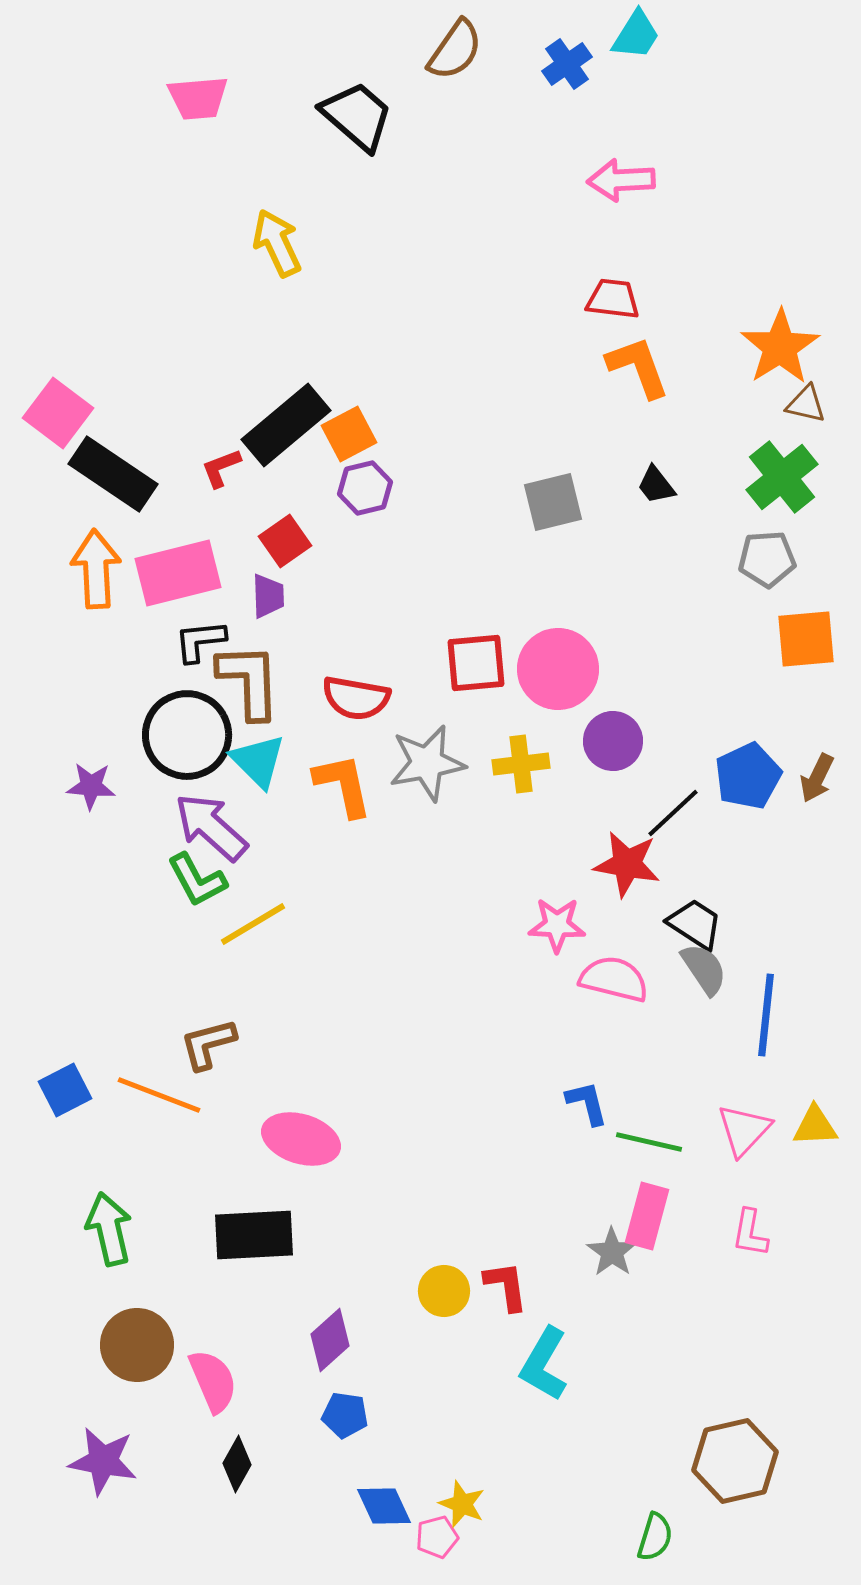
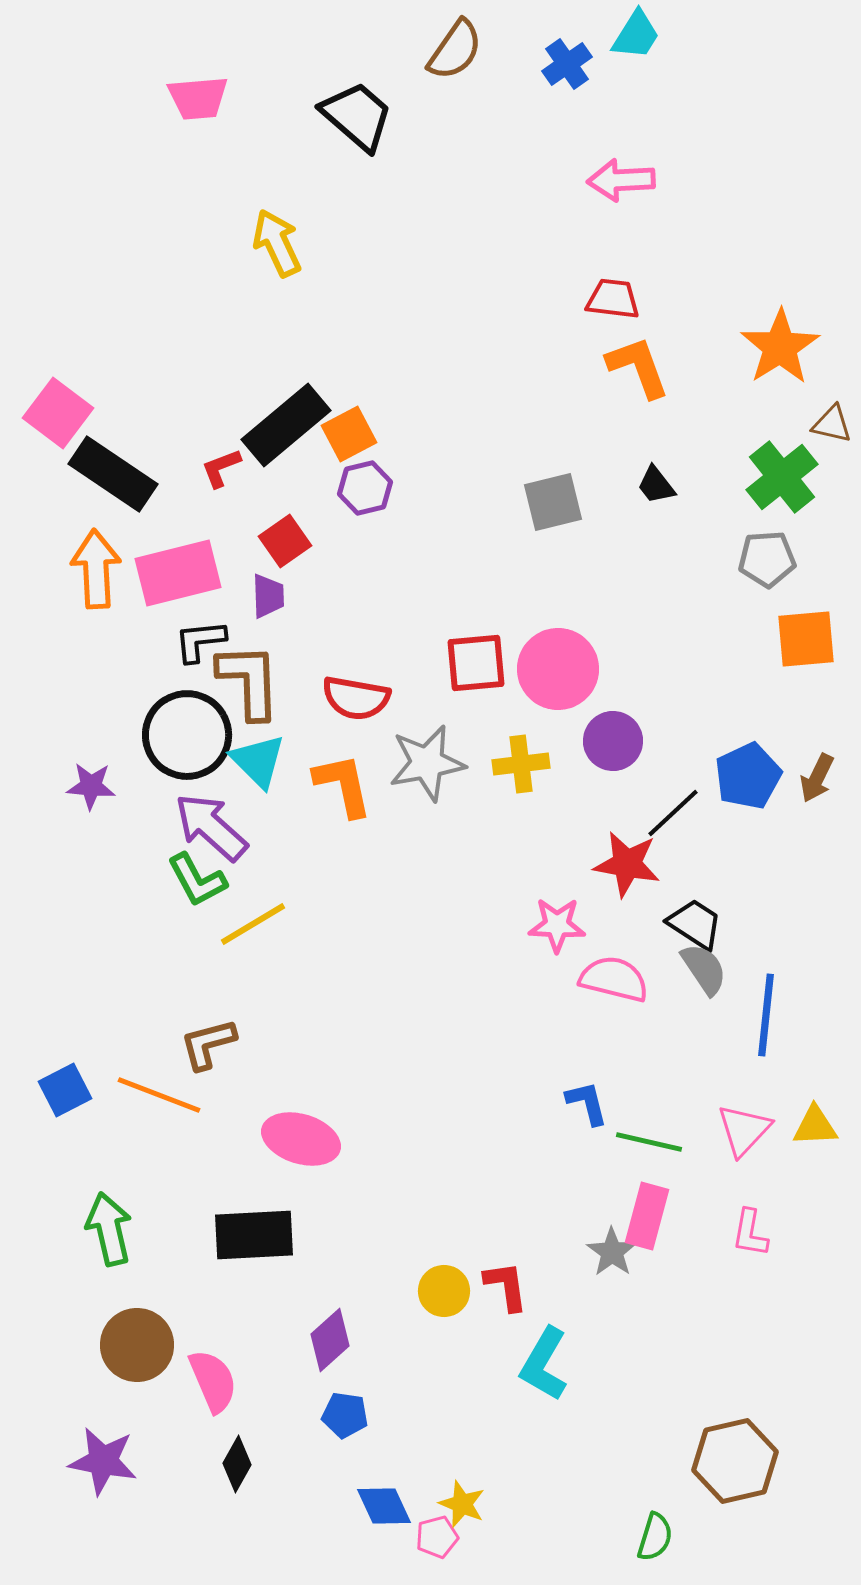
brown triangle at (806, 404): moved 26 px right, 20 px down
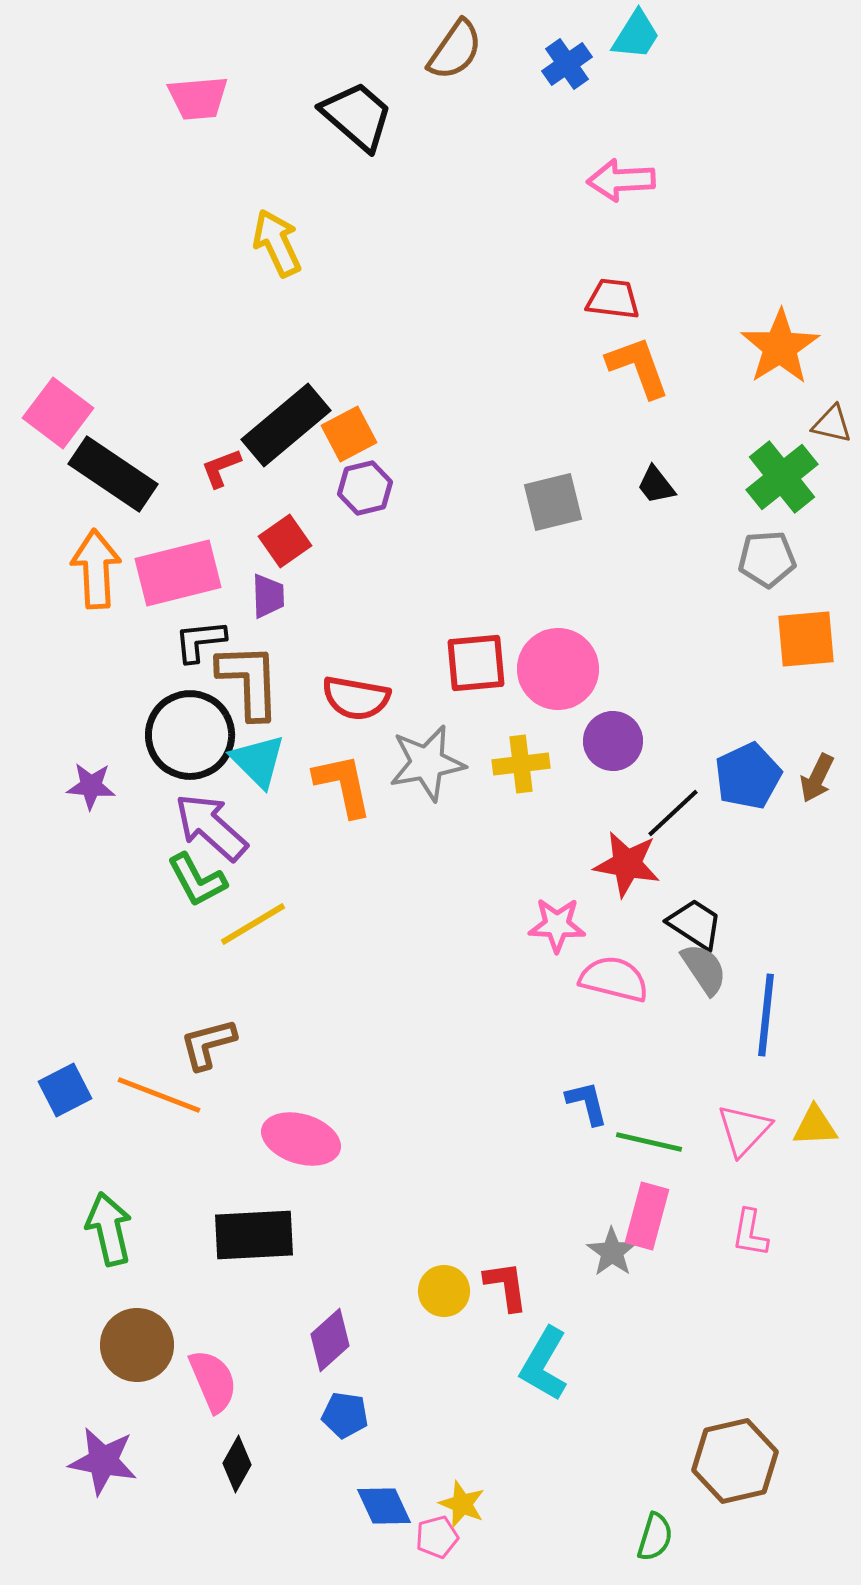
black circle at (187, 735): moved 3 px right
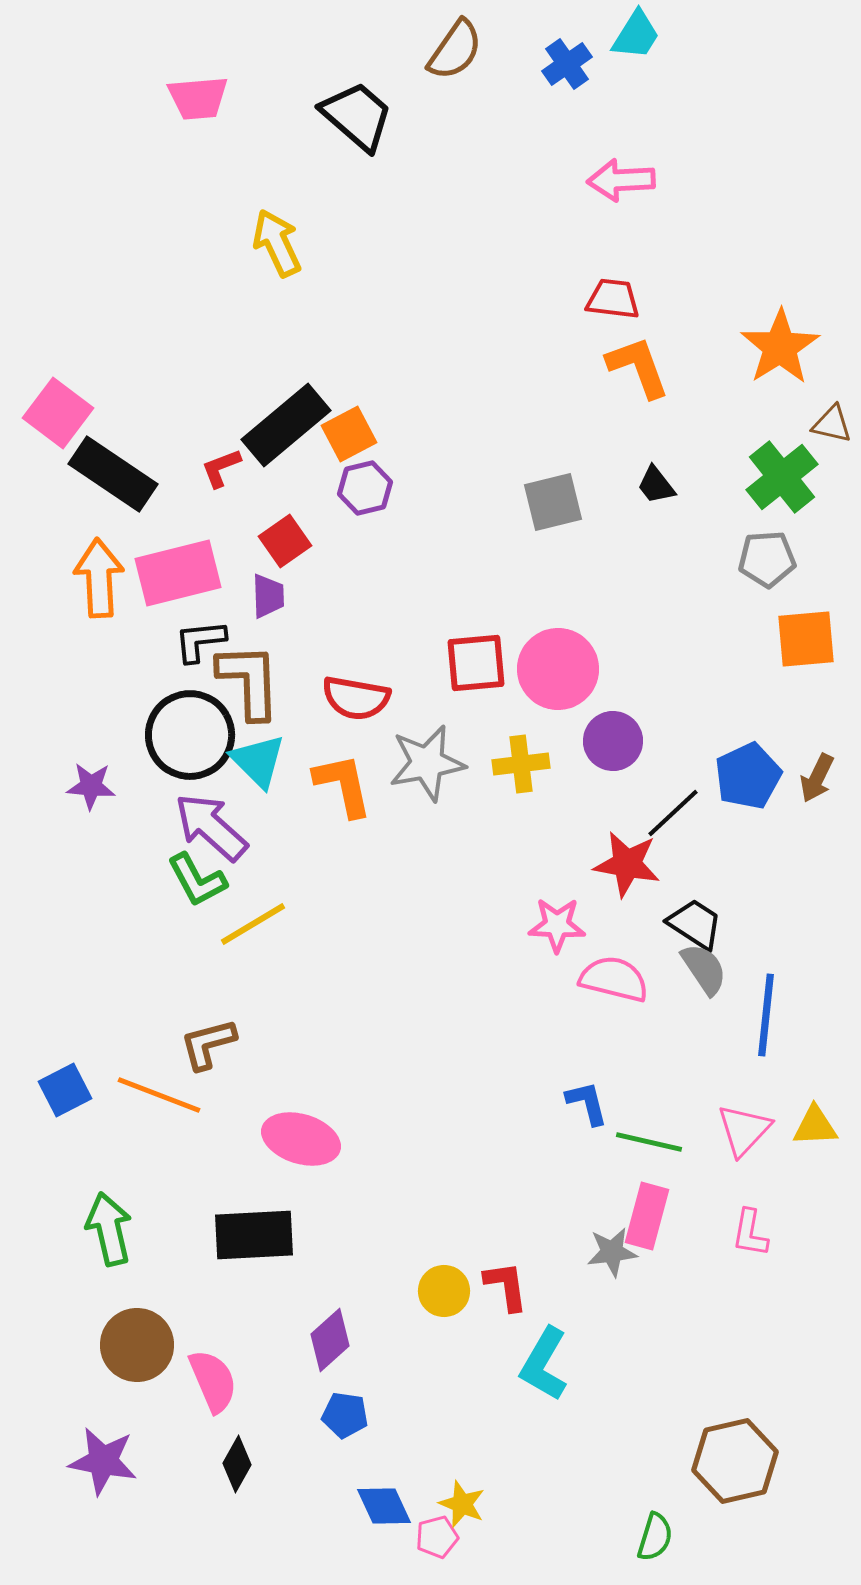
orange arrow at (96, 569): moved 3 px right, 9 px down
gray star at (612, 1252): rotated 30 degrees clockwise
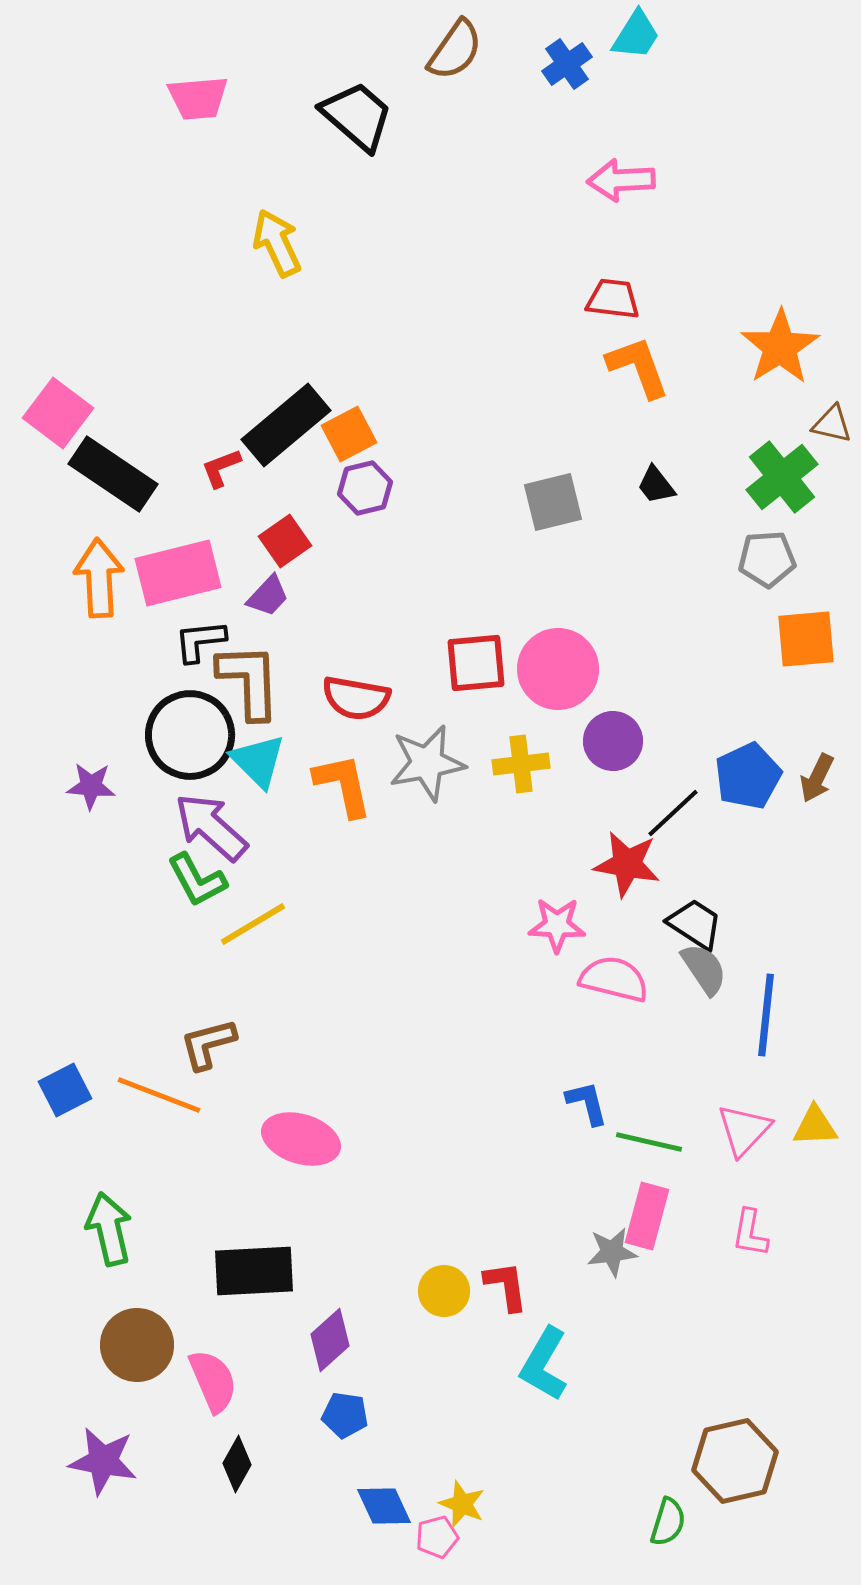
purple trapezoid at (268, 596): rotated 45 degrees clockwise
black rectangle at (254, 1235): moved 36 px down
green semicircle at (655, 1537): moved 13 px right, 15 px up
